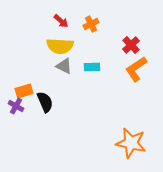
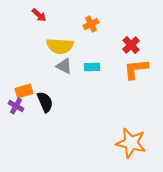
red arrow: moved 22 px left, 6 px up
orange L-shape: rotated 28 degrees clockwise
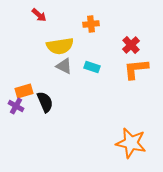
orange cross: rotated 21 degrees clockwise
yellow semicircle: rotated 12 degrees counterclockwise
cyan rectangle: rotated 21 degrees clockwise
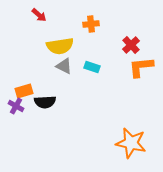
orange L-shape: moved 5 px right, 2 px up
black semicircle: rotated 110 degrees clockwise
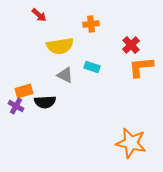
gray triangle: moved 1 px right, 9 px down
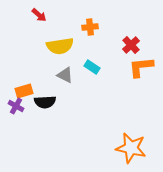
orange cross: moved 1 px left, 3 px down
cyan rectangle: rotated 14 degrees clockwise
orange star: moved 5 px down
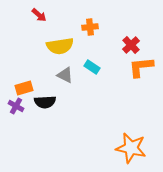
orange rectangle: moved 3 px up
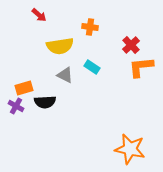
orange cross: rotated 14 degrees clockwise
orange star: moved 1 px left, 1 px down
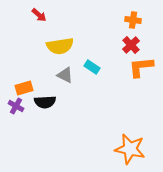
orange cross: moved 43 px right, 7 px up
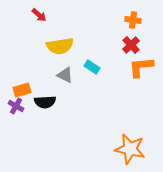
orange rectangle: moved 2 px left, 2 px down
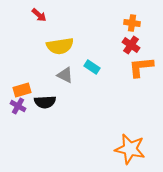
orange cross: moved 1 px left, 3 px down
red cross: rotated 12 degrees counterclockwise
purple cross: moved 2 px right
